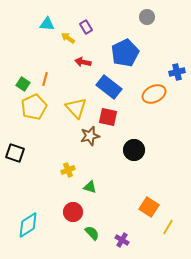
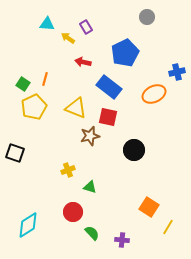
yellow triangle: rotated 25 degrees counterclockwise
purple cross: rotated 24 degrees counterclockwise
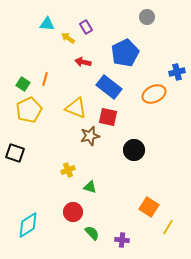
yellow pentagon: moved 5 px left, 3 px down
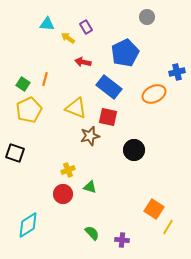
orange square: moved 5 px right, 2 px down
red circle: moved 10 px left, 18 px up
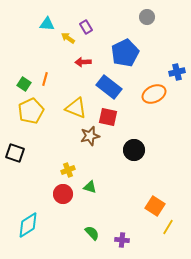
red arrow: rotated 14 degrees counterclockwise
green square: moved 1 px right
yellow pentagon: moved 2 px right, 1 px down
orange square: moved 1 px right, 3 px up
